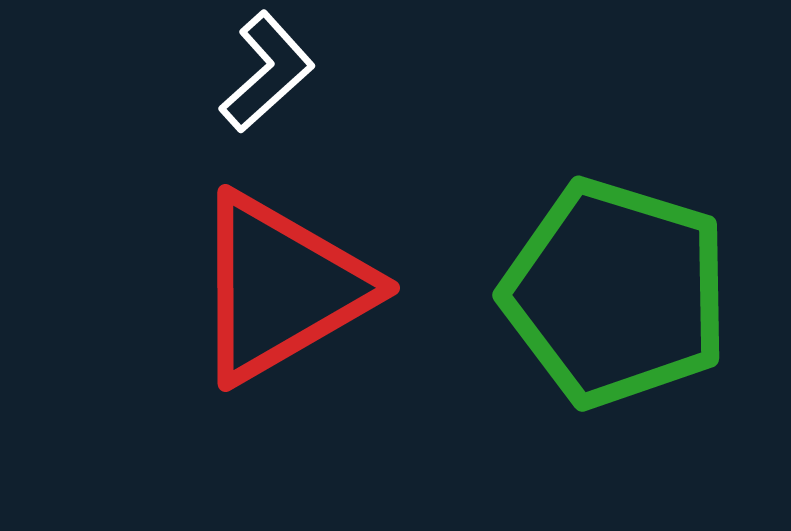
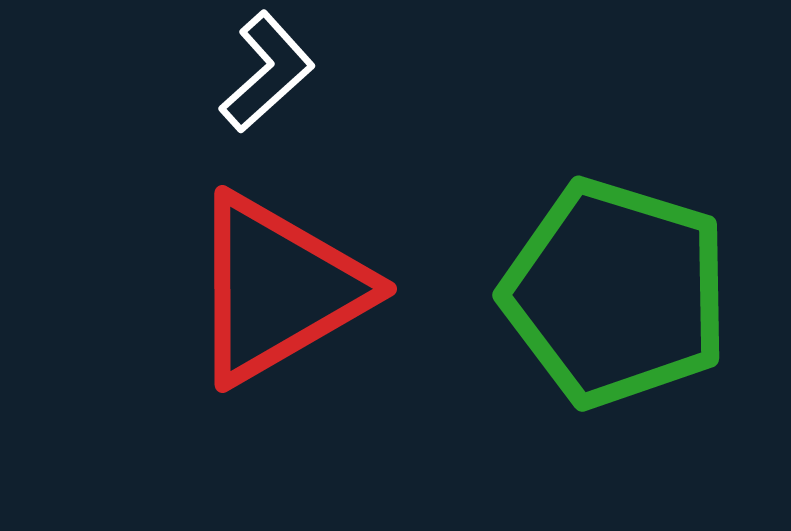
red triangle: moved 3 px left, 1 px down
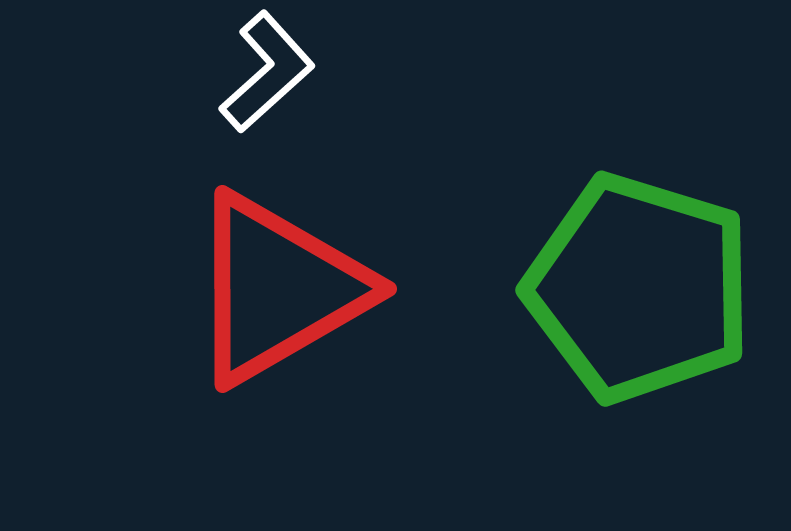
green pentagon: moved 23 px right, 5 px up
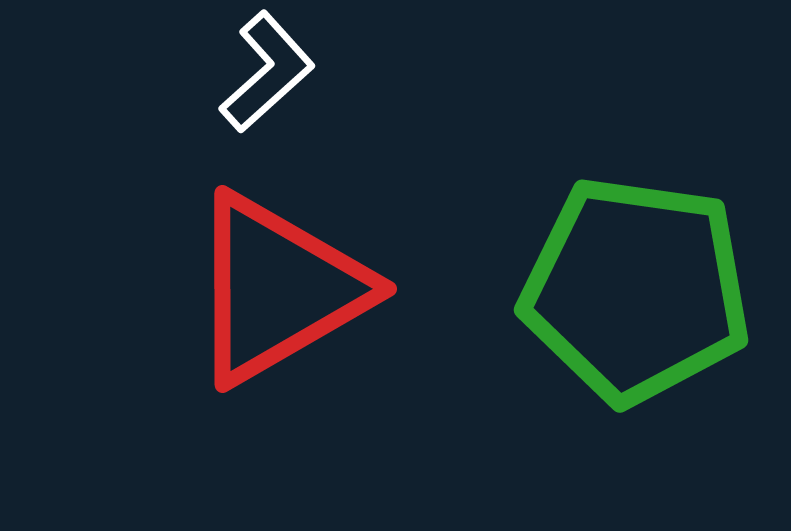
green pentagon: moved 3 px left, 2 px down; rotated 9 degrees counterclockwise
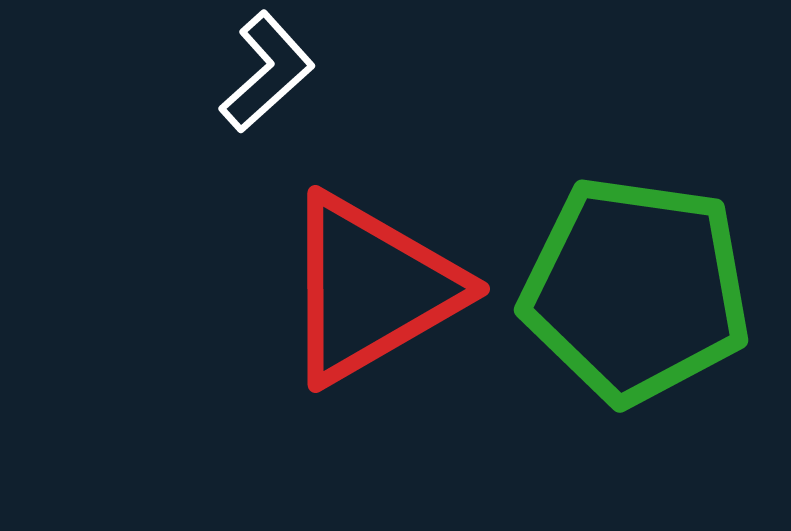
red triangle: moved 93 px right
